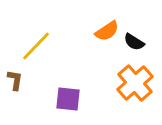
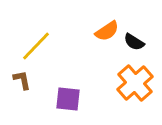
brown L-shape: moved 7 px right; rotated 20 degrees counterclockwise
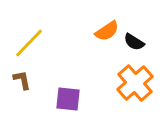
yellow line: moved 7 px left, 3 px up
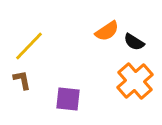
yellow line: moved 3 px down
orange cross: moved 2 px up
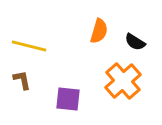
orange semicircle: moved 8 px left; rotated 40 degrees counterclockwise
black semicircle: moved 1 px right
yellow line: rotated 60 degrees clockwise
orange cross: moved 12 px left
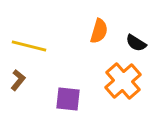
black semicircle: moved 1 px right, 1 px down
brown L-shape: moved 4 px left; rotated 50 degrees clockwise
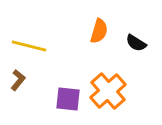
orange cross: moved 15 px left, 10 px down
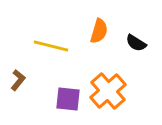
yellow line: moved 22 px right
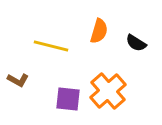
brown L-shape: rotated 80 degrees clockwise
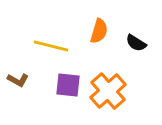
purple square: moved 14 px up
